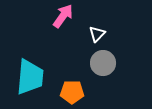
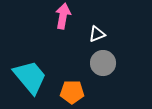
pink arrow: rotated 25 degrees counterclockwise
white triangle: rotated 24 degrees clockwise
cyan trapezoid: rotated 45 degrees counterclockwise
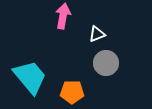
gray circle: moved 3 px right
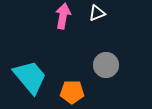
white triangle: moved 21 px up
gray circle: moved 2 px down
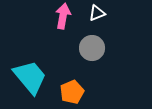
gray circle: moved 14 px left, 17 px up
orange pentagon: rotated 25 degrees counterclockwise
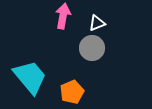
white triangle: moved 10 px down
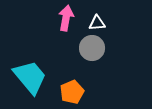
pink arrow: moved 3 px right, 2 px down
white triangle: rotated 18 degrees clockwise
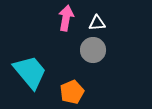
gray circle: moved 1 px right, 2 px down
cyan trapezoid: moved 5 px up
